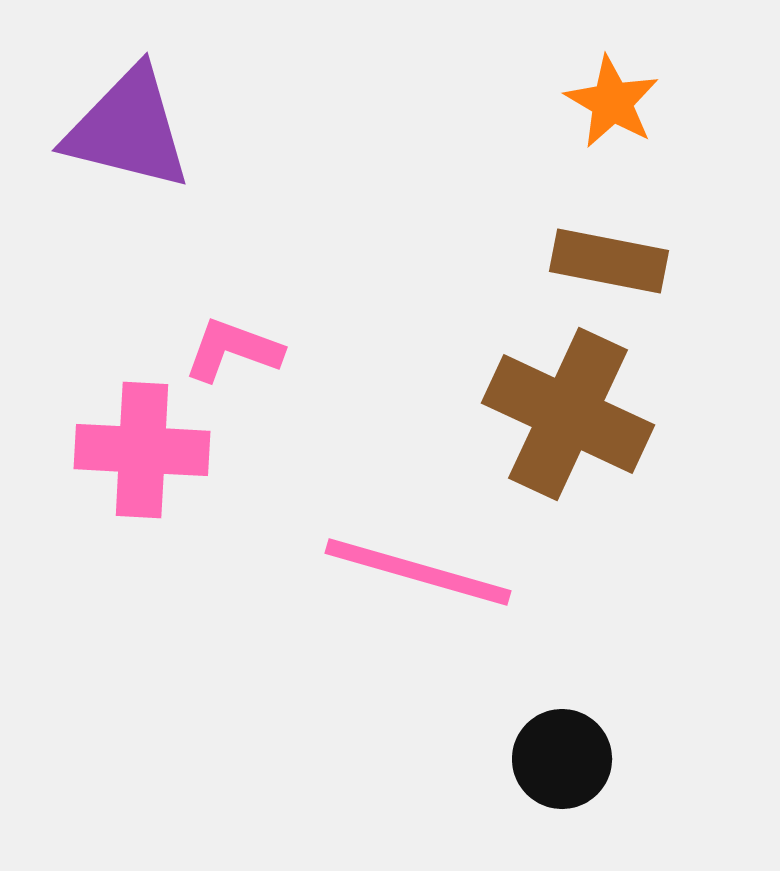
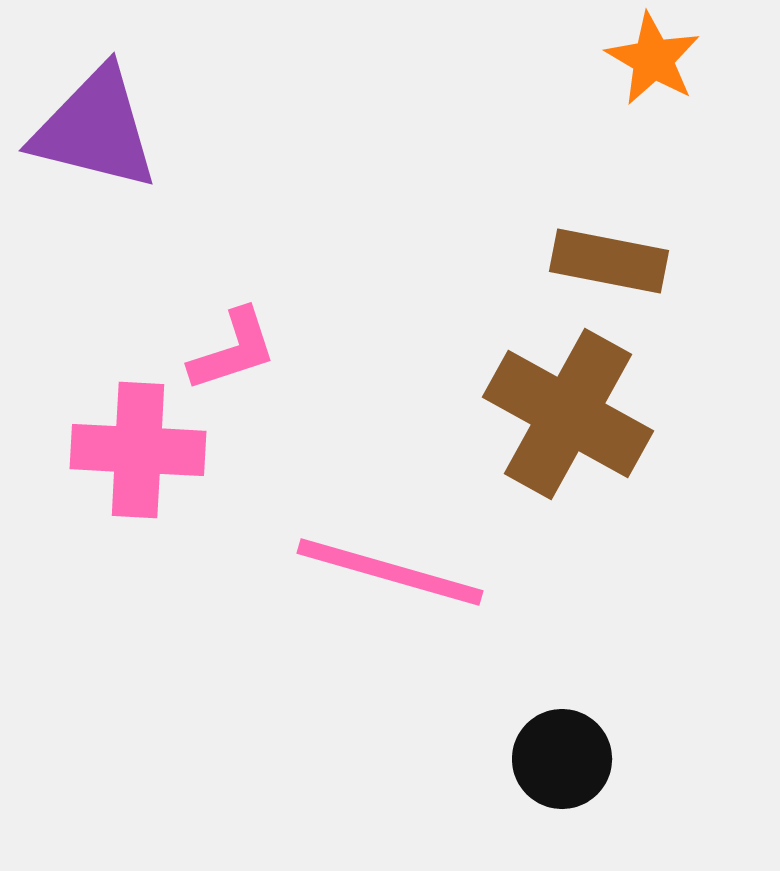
orange star: moved 41 px right, 43 px up
purple triangle: moved 33 px left
pink L-shape: rotated 142 degrees clockwise
brown cross: rotated 4 degrees clockwise
pink cross: moved 4 px left
pink line: moved 28 px left
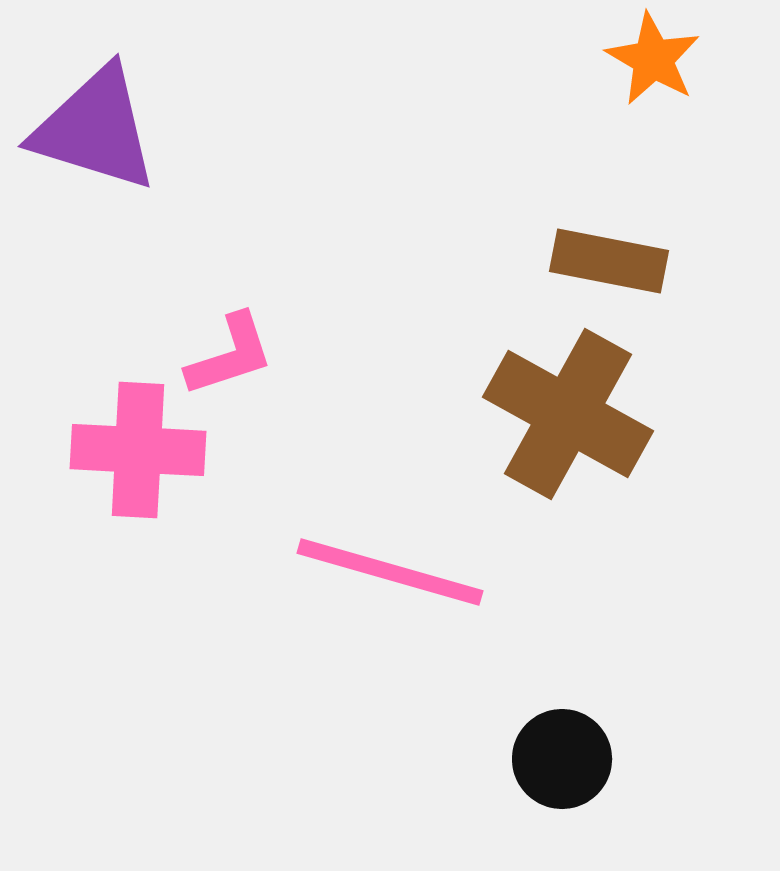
purple triangle: rotated 3 degrees clockwise
pink L-shape: moved 3 px left, 5 px down
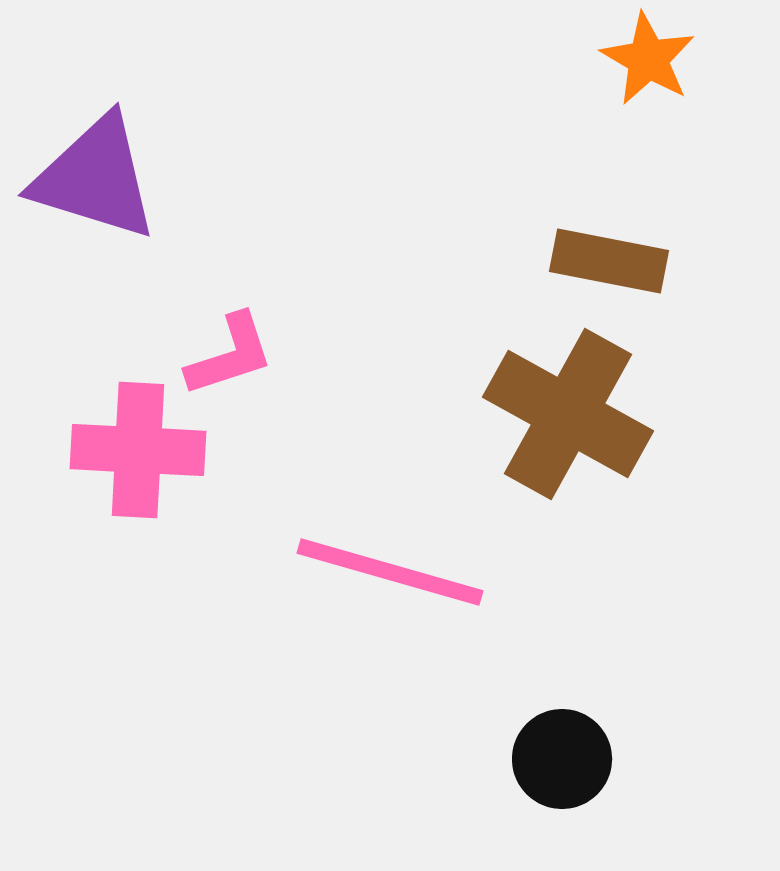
orange star: moved 5 px left
purple triangle: moved 49 px down
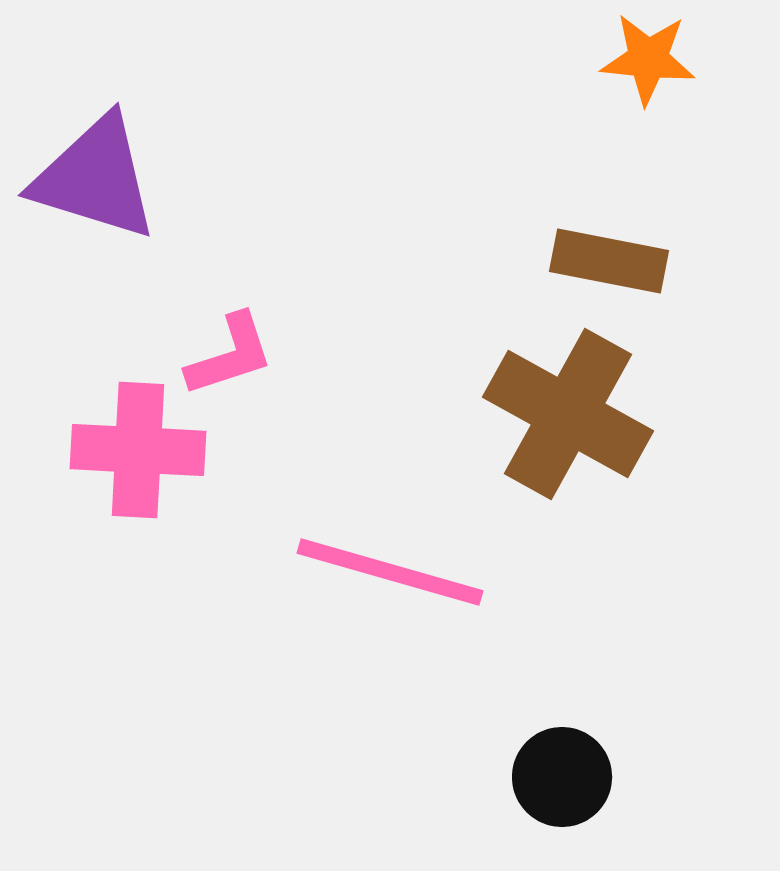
orange star: rotated 24 degrees counterclockwise
black circle: moved 18 px down
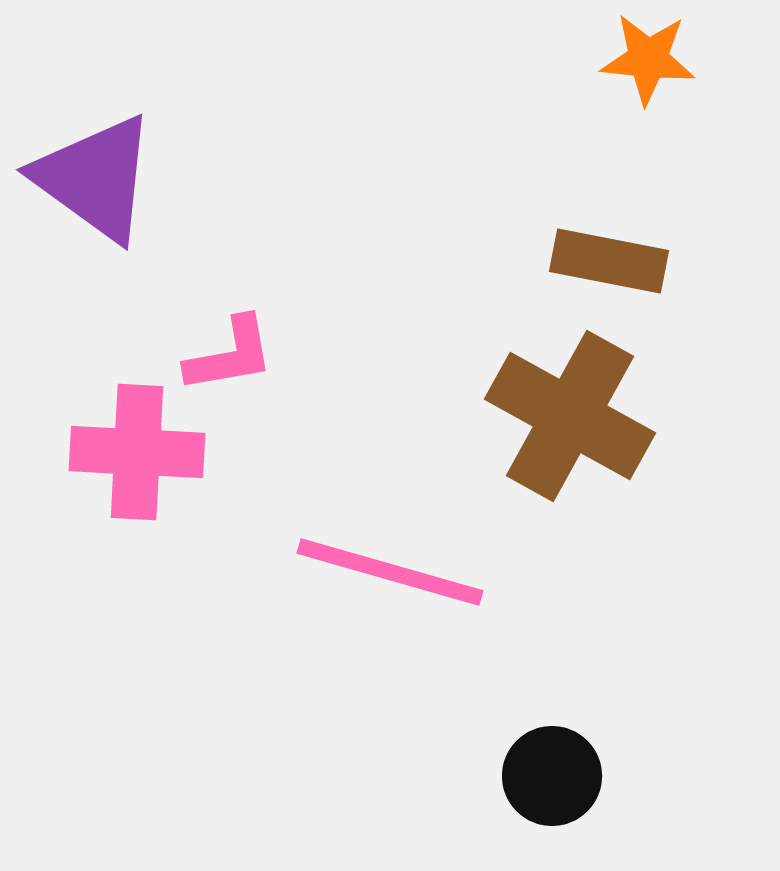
purple triangle: rotated 19 degrees clockwise
pink L-shape: rotated 8 degrees clockwise
brown cross: moved 2 px right, 2 px down
pink cross: moved 1 px left, 2 px down
black circle: moved 10 px left, 1 px up
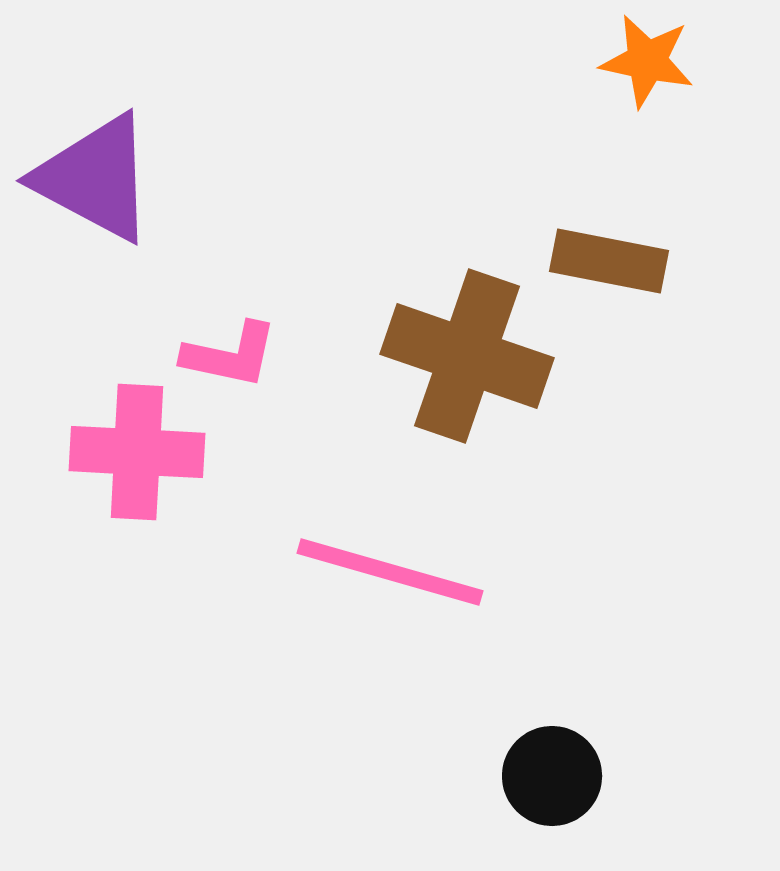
orange star: moved 1 px left, 2 px down; rotated 6 degrees clockwise
purple triangle: rotated 8 degrees counterclockwise
pink L-shape: rotated 22 degrees clockwise
brown cross: moved 103 px left, 60 px up; rotated 10 degrees counterclockwise
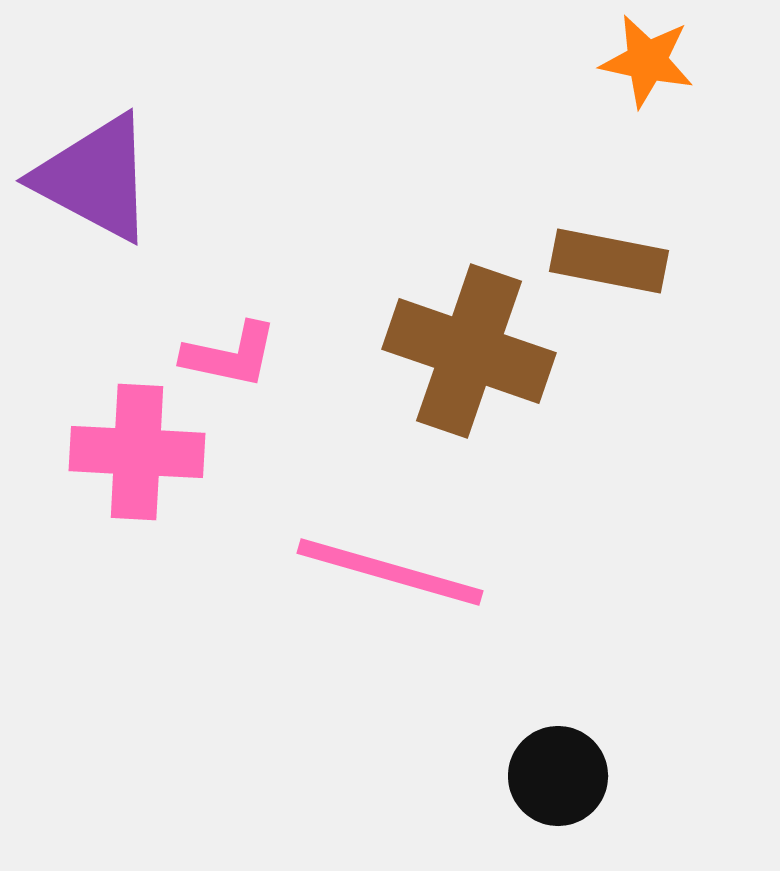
brown cross: moved 2 px right, 5 px up
black circle: moved 6 px right
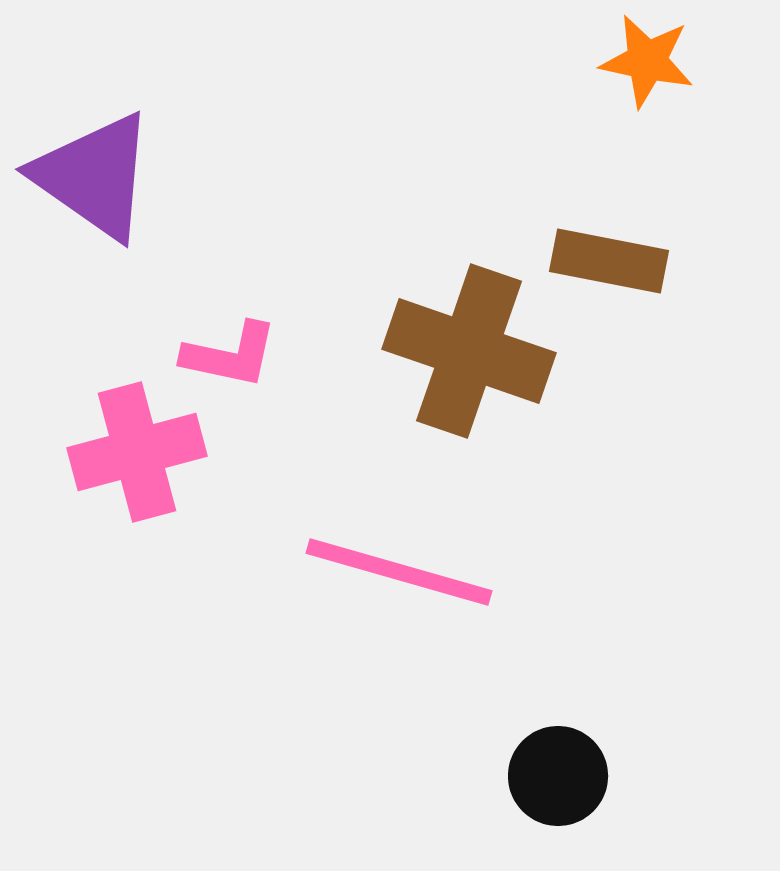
purple triangle: moved 1 px left, 2 px up; rotated 7 degrees clockwise
pink cross: rotated 18 degrees counterclockwise
pink line: moved 9 px right
